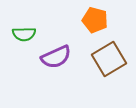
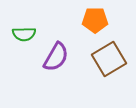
orange pentagon: rotated 15 degrees counterclockwise
purple semicircle: rotated 36 degrees counterclockwise
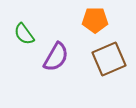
green semicircle: rotated 55 degrees clockwise
brown square: rotated 8 degrees clockwise
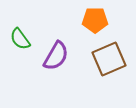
green semicircle: moved 4 px left, 5 px down
purple semicircle: moved 1 px up
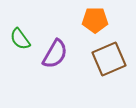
purple semicircle: moved 1 px left, 2 px up
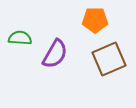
green semicircle: moved 1 px up; rotated 130 degrees clockwise
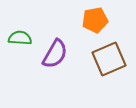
orange pentagon: rotated 10 degrees counterclockwise
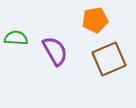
green semicircle: moved 4 px left
purple semicircle: moved 3 px up; rotated 60 degrees counterclockwise
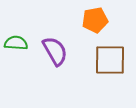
green semicircle: moved 5 px down
brown square: moved 1 px right, 1 px down; rotated 24 degrees clockwise
